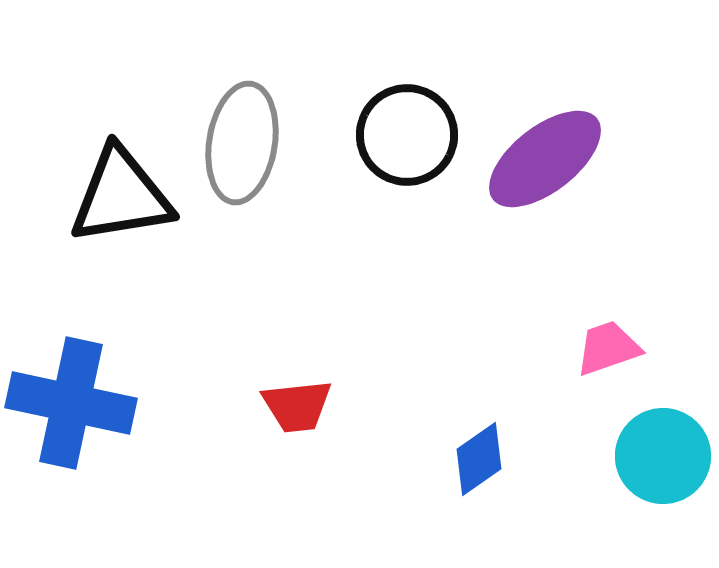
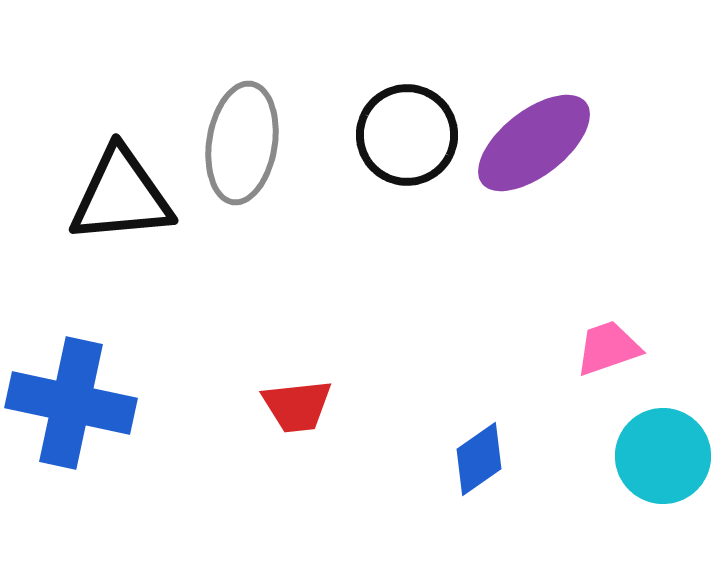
purple ellipse: moved 11 px left, 16 px up
black triangle: rotated 4 degrees clockwise
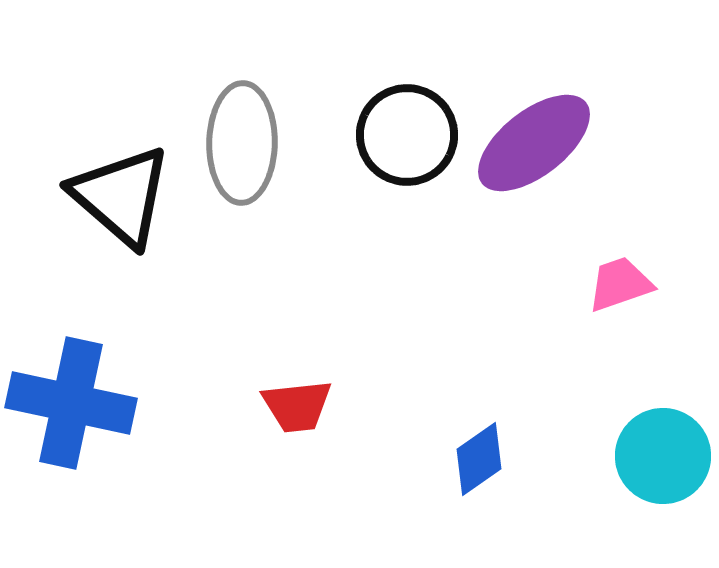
gray ellipse: rotated 8 degrees counterclockwise
black triangle: rotated 46 degrees clockwise
pink trapezoid: moved 12 px right, 64 px up
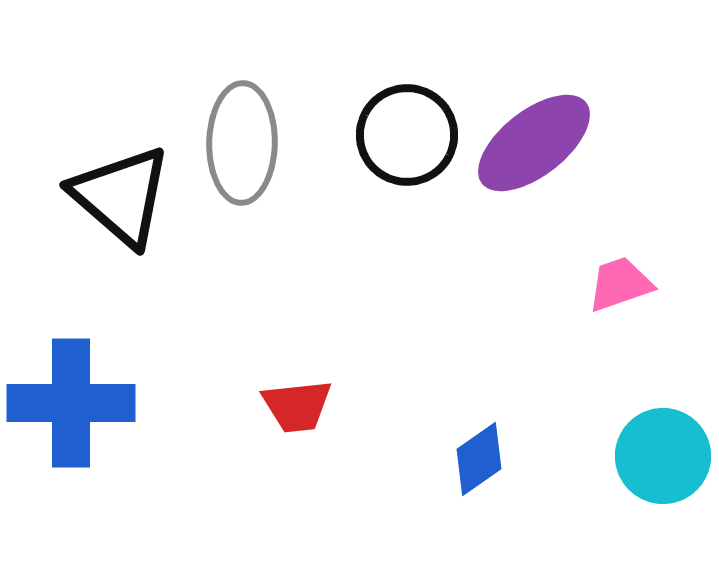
blue cross: rotated 12 degrees counterclockwise
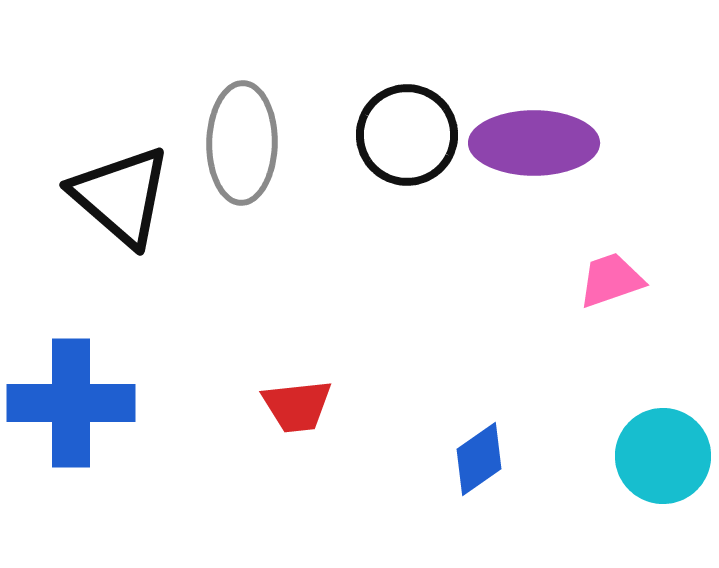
purple ellipse: rotated 38 degrees clockwise
pink trapezoid: moved 9 px left, 4 px up
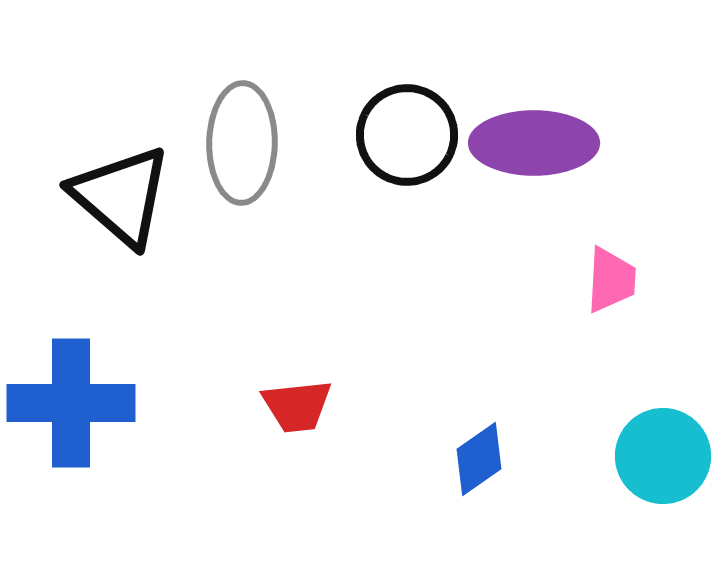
pink trapezoid: rotated 112 degrees clockwise
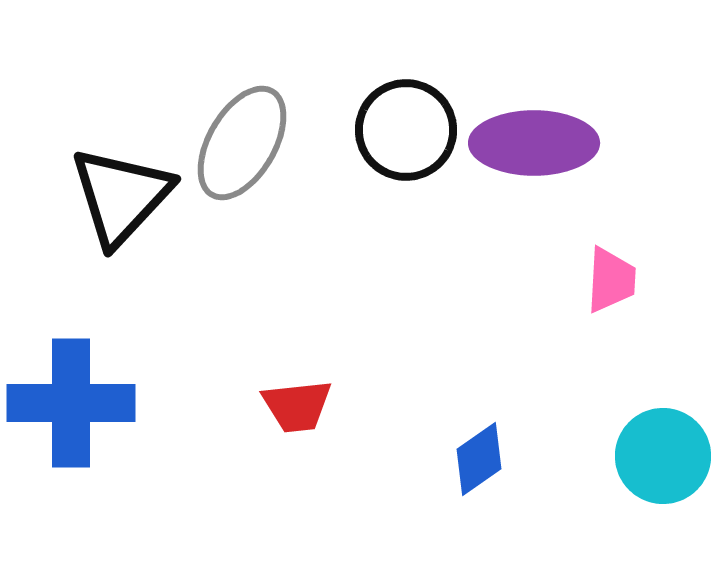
black circle: moved 1 px left, 5 px up
gray ellipse: rotated 29 degrees clockwise
black triangle: rotated 32 degrees clockwise
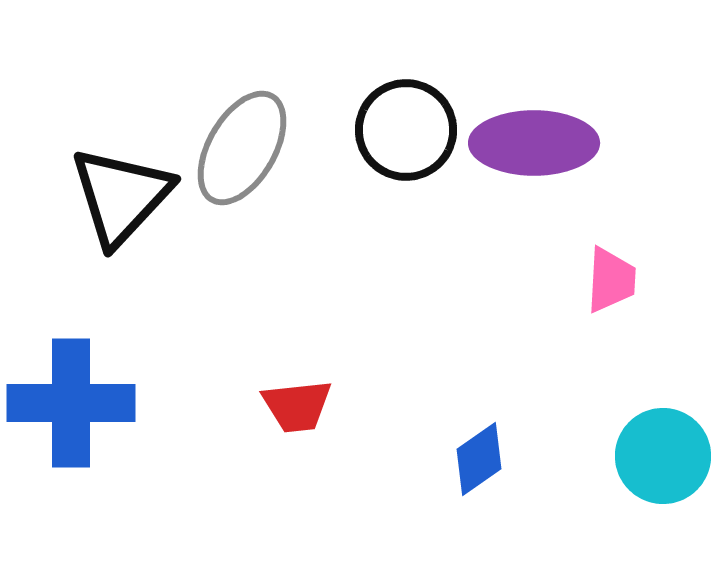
gray ellipse: moved 5 px down
